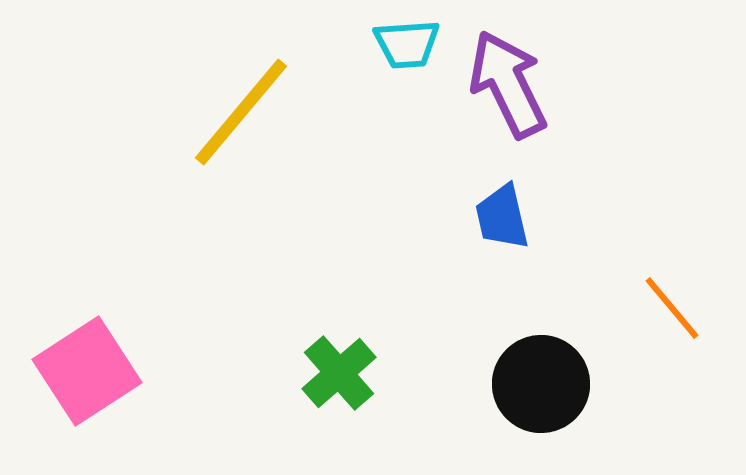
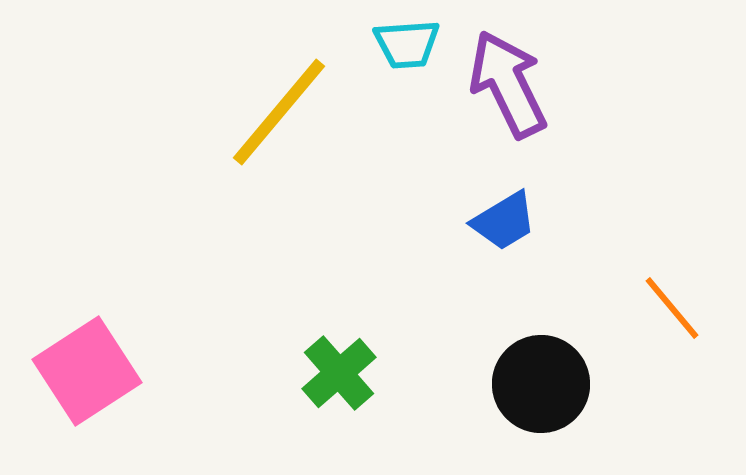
yellow line: moved 38 px right
blue trapezoid: moved 2 px right, 4 px down; rotated 108 degrees counterclockwise
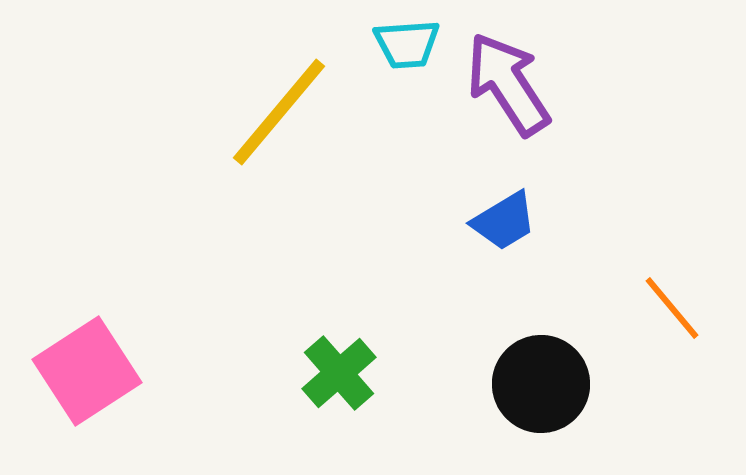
purple arrow: rotated 7 degrees counterclockwise
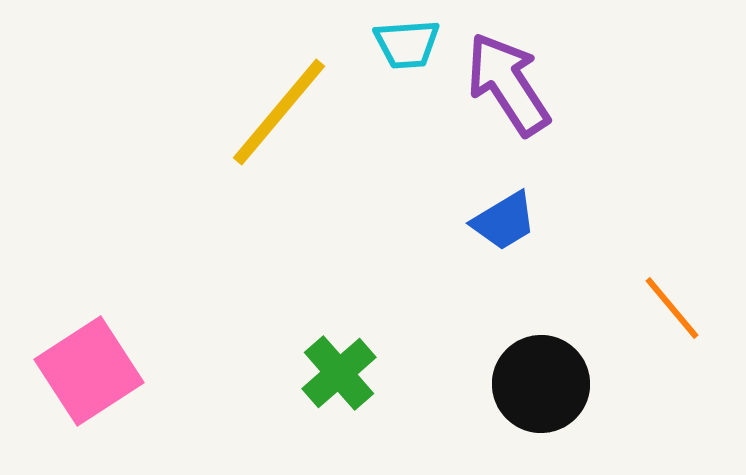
pink square: moved 2 px right
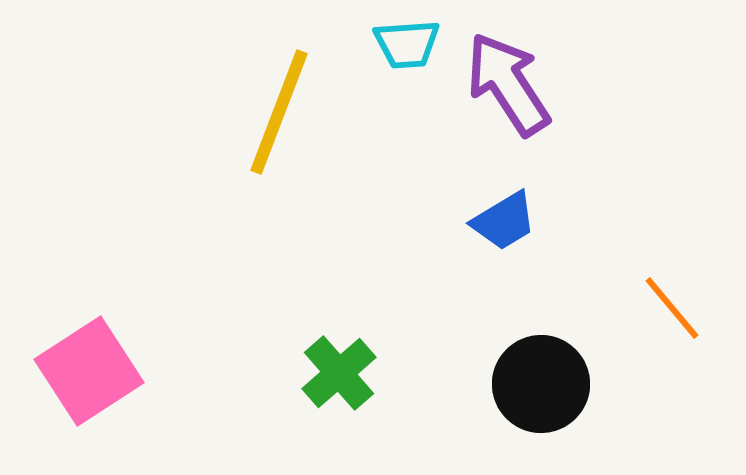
yellow line: rotated 19 degrees counterclockwise
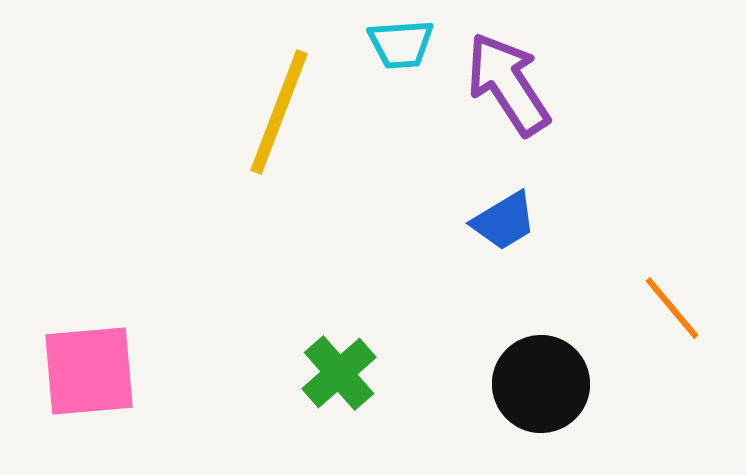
cyan trapezoid: moved 6 px left
pink square: rotated 28 degrees clockwise
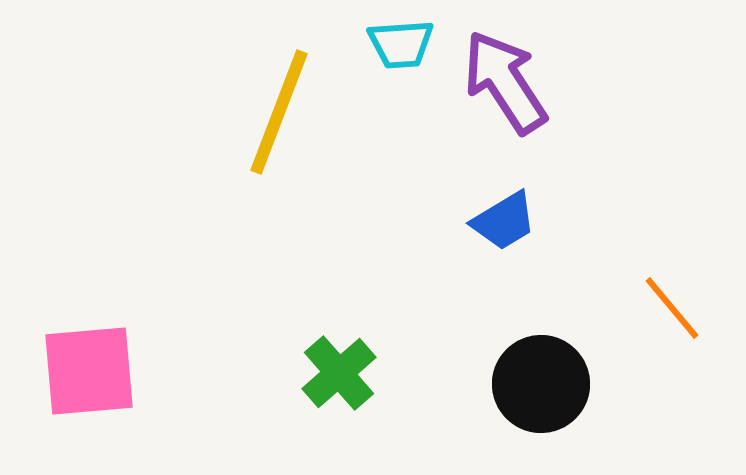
purple arrow: moved 3 px left, 2 px up
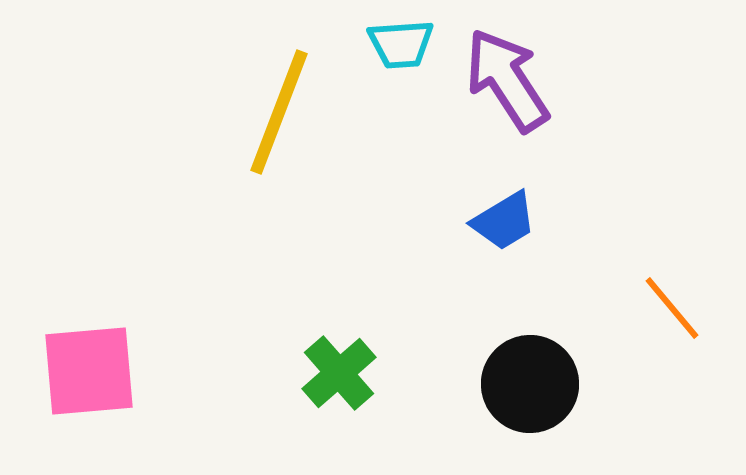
purple arrow: moved 2 px right, 2 px up
black circle: moved 11 px left
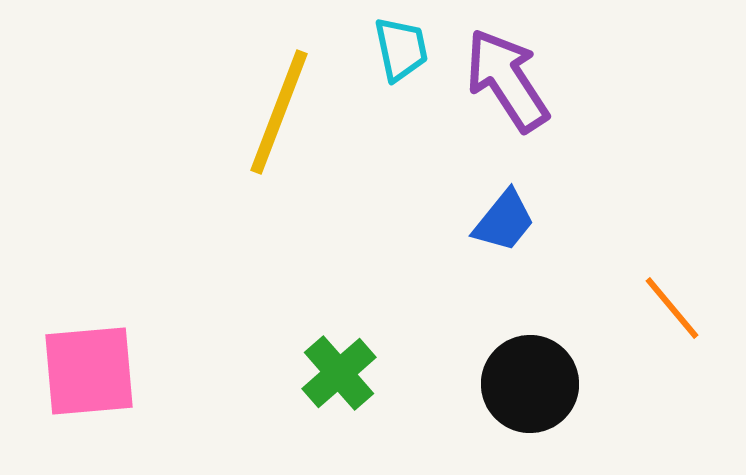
cyan trapezoid: moved 5 px down; rotated 98 degrees counterclockwise
blue trapezoid: rotated 20 degrees counterclockwise
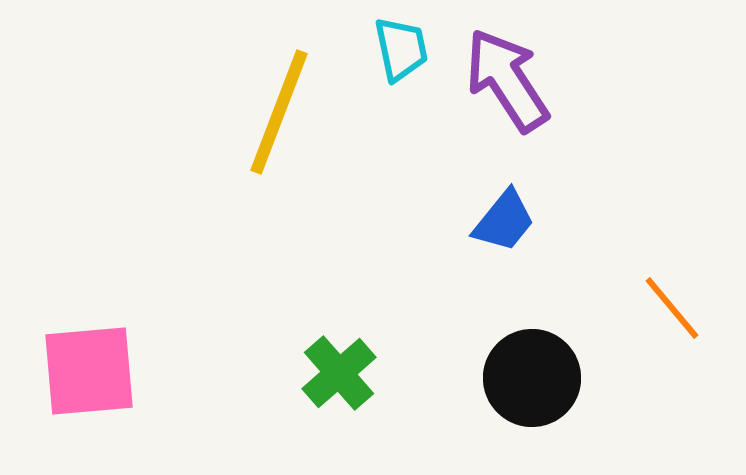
black circle: moved 2 px right, 6 px up
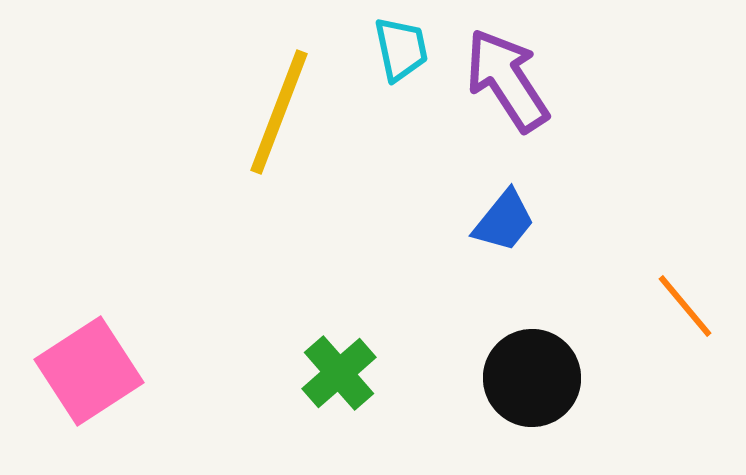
orange line: moved 13 px right, 2 px up
pink square: rotated 28 degrees counterclockwise
